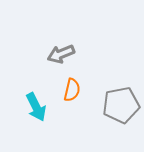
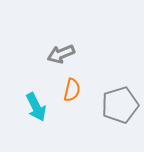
gray pentagon: moved 1 px left; rotated 6 degrees counterclockwise
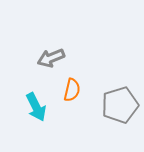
gray arrow: moved 10 px left, 4 px down
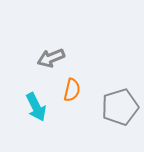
gray pentagon: moved 2 px down
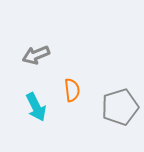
gray arrow: moved 15 px left, 3 px up
orange semicircle: rotated 20 degrees counterclockwise
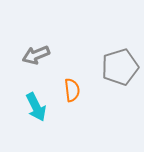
gray pentagon: moved 40 px up
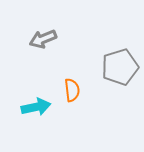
gray arrow: moved 7 px right, 16 px up
cyan arrow: rotated 76 degrees counterclockwise
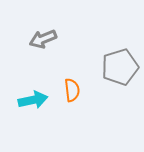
cyan arrow: moved 3 px left, 7 px up
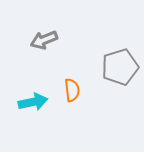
gray arrow: moved 1 px right, 1 px down
cyan arrow: moved 2 px down
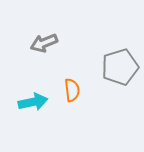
gray arrow: moved 3 px down
